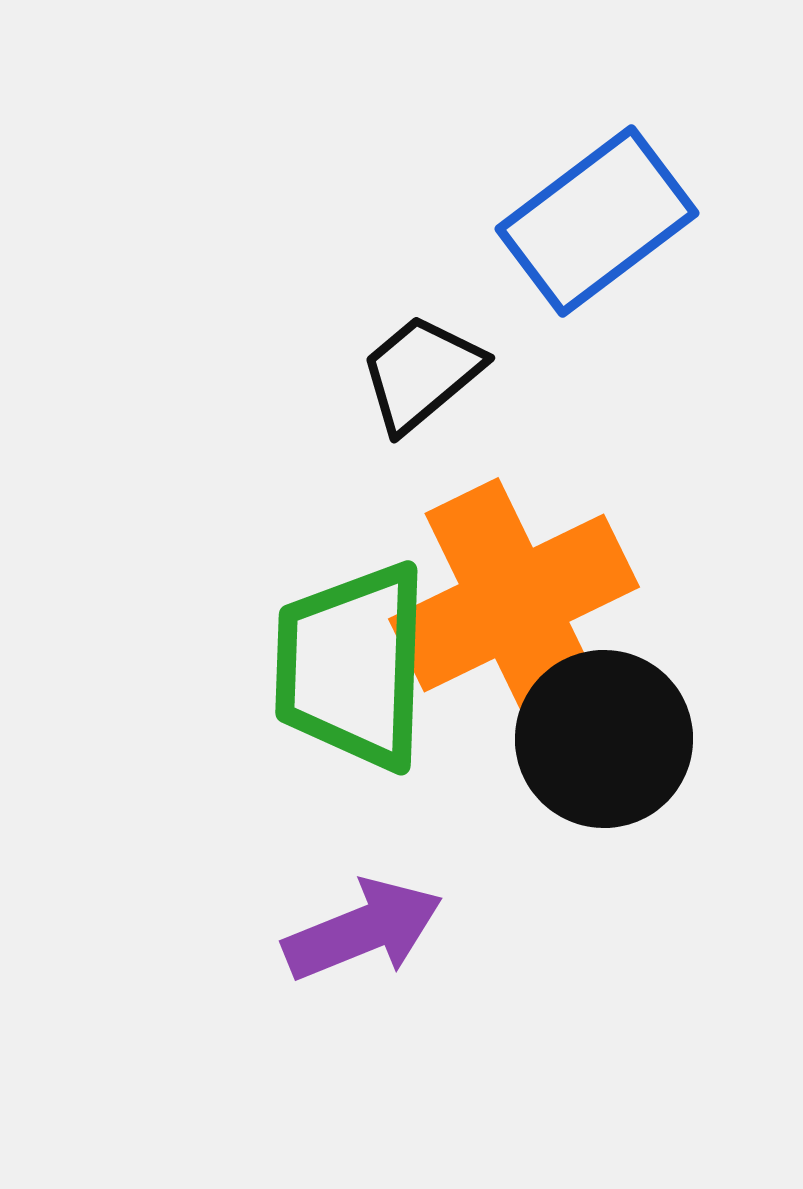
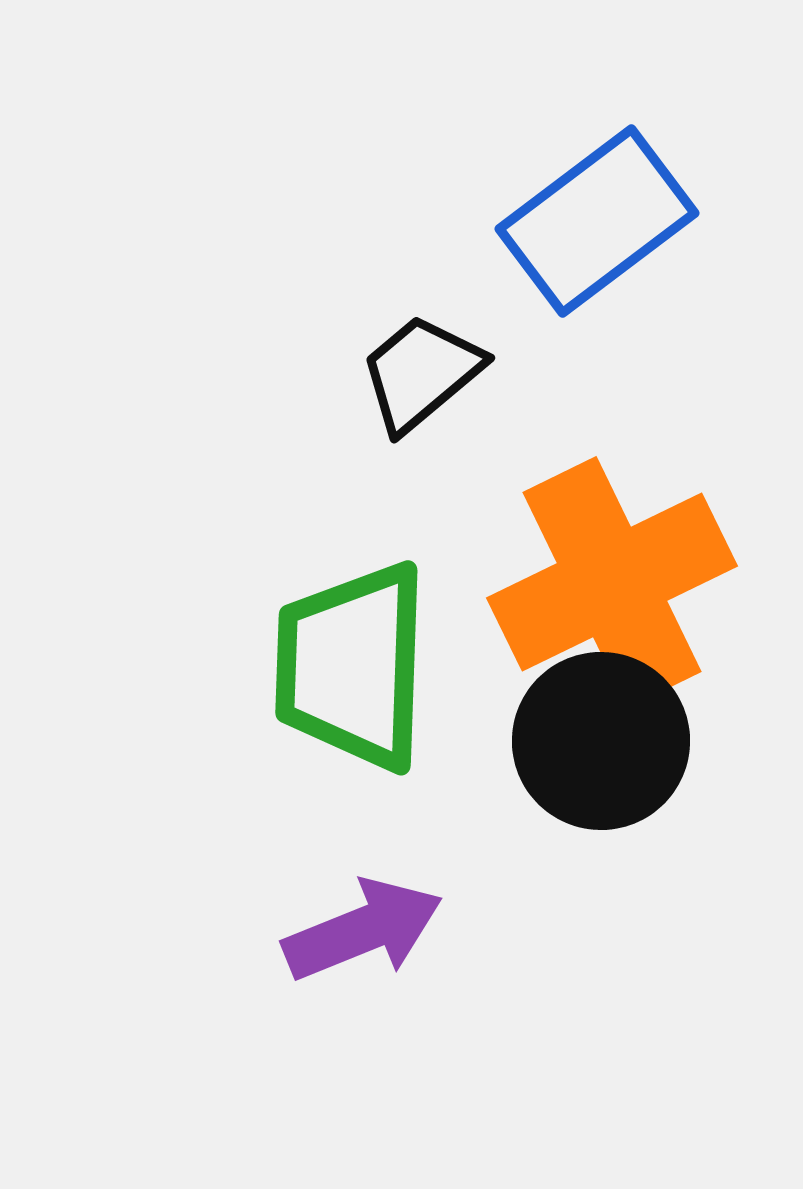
orange cross: moved 98 px right, 21 px up
black circle: moved 3 px left, 2 px down
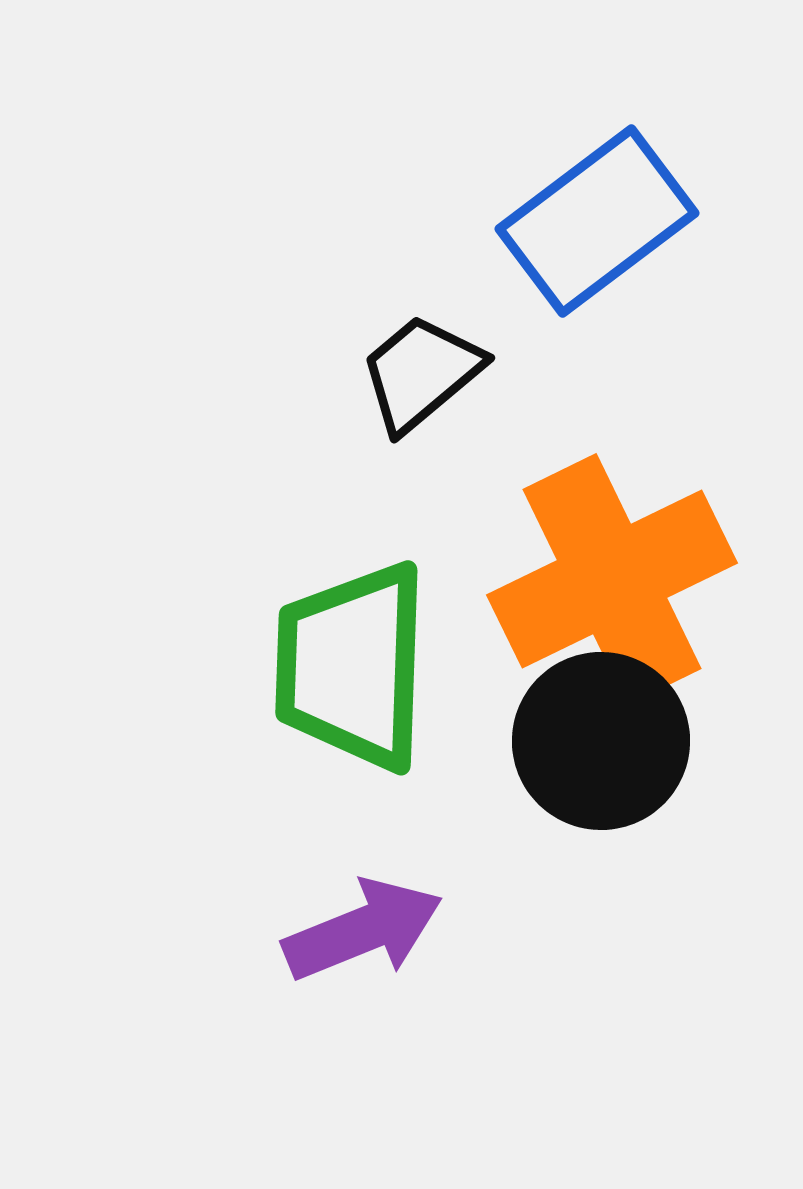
orange cross: moved 3 px up
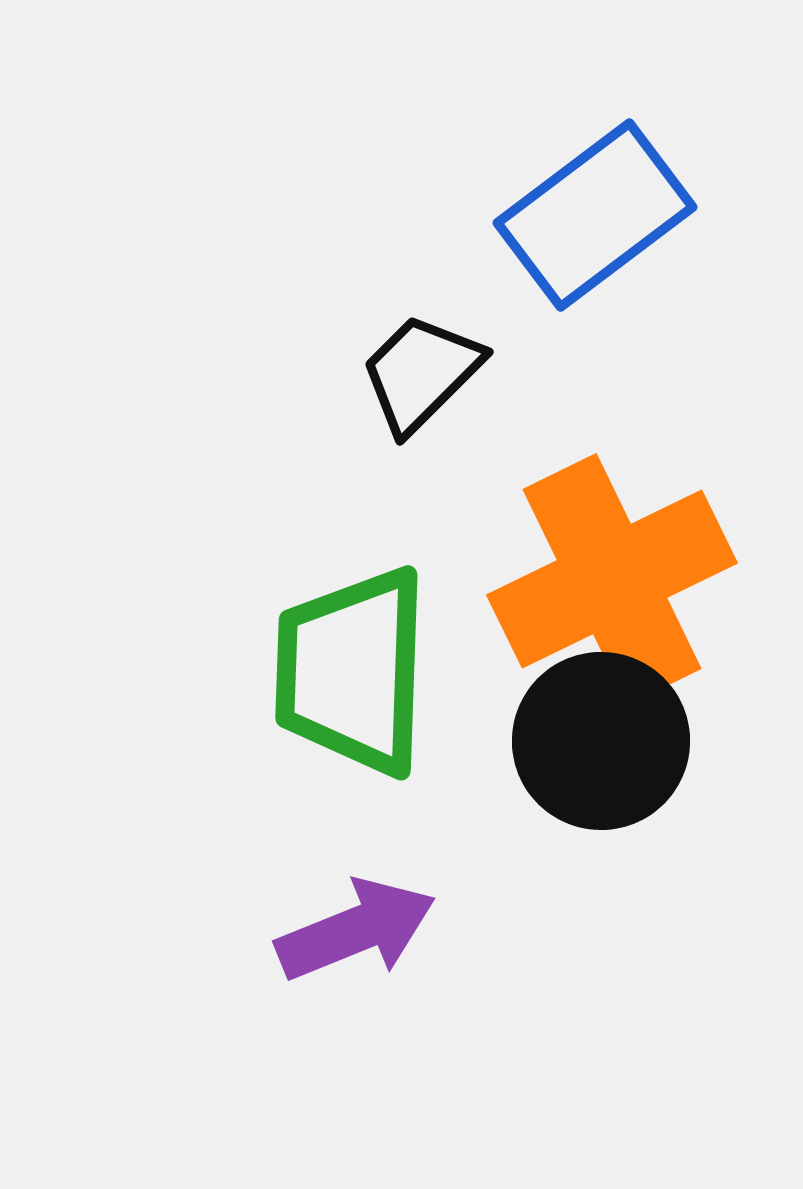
blue rectangle: moved 2 px left, 6 px up
black trapezoid: rotated 5 degrees counterclockwise
green trapezoid: moved 5 px down
purple arrow: moved 7 px left
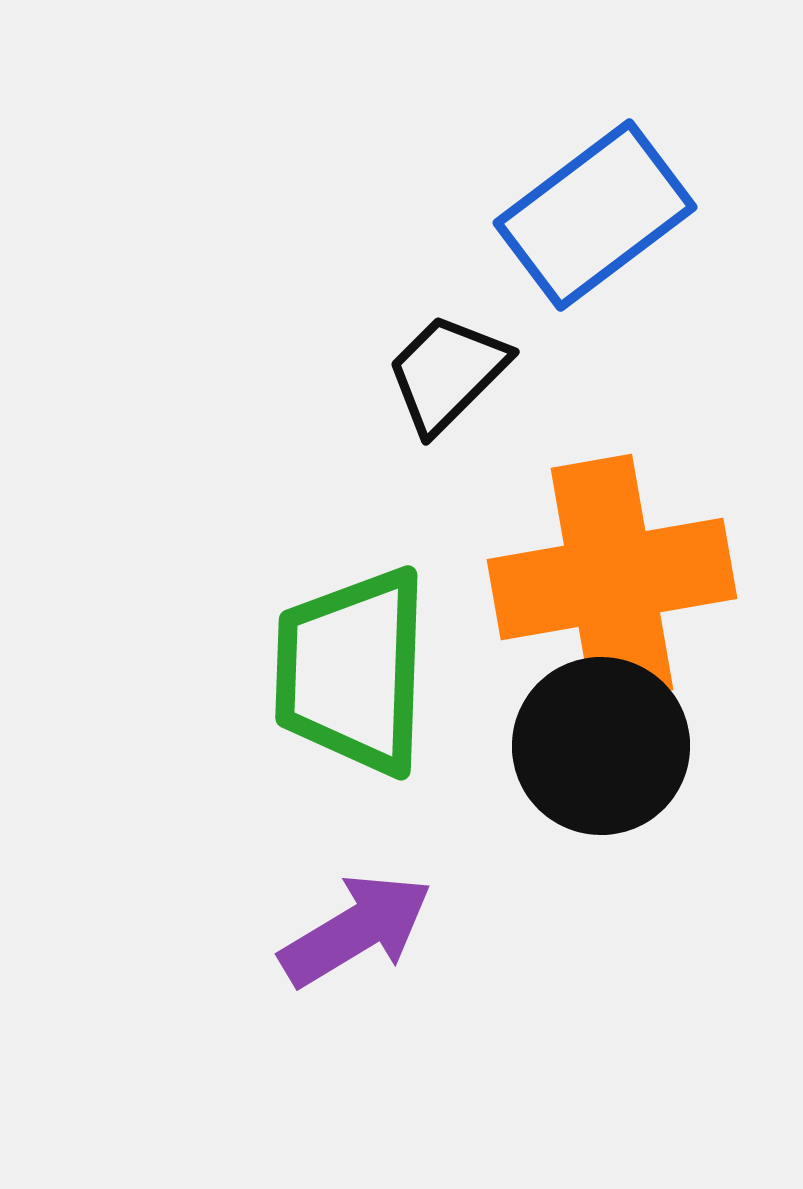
black trapezoid: moved 26 px right
orange cross: rotated 16 degrees clockwise
black circle: moved 5 px down
purple arrow: rotated 9 degrees counterclockwise
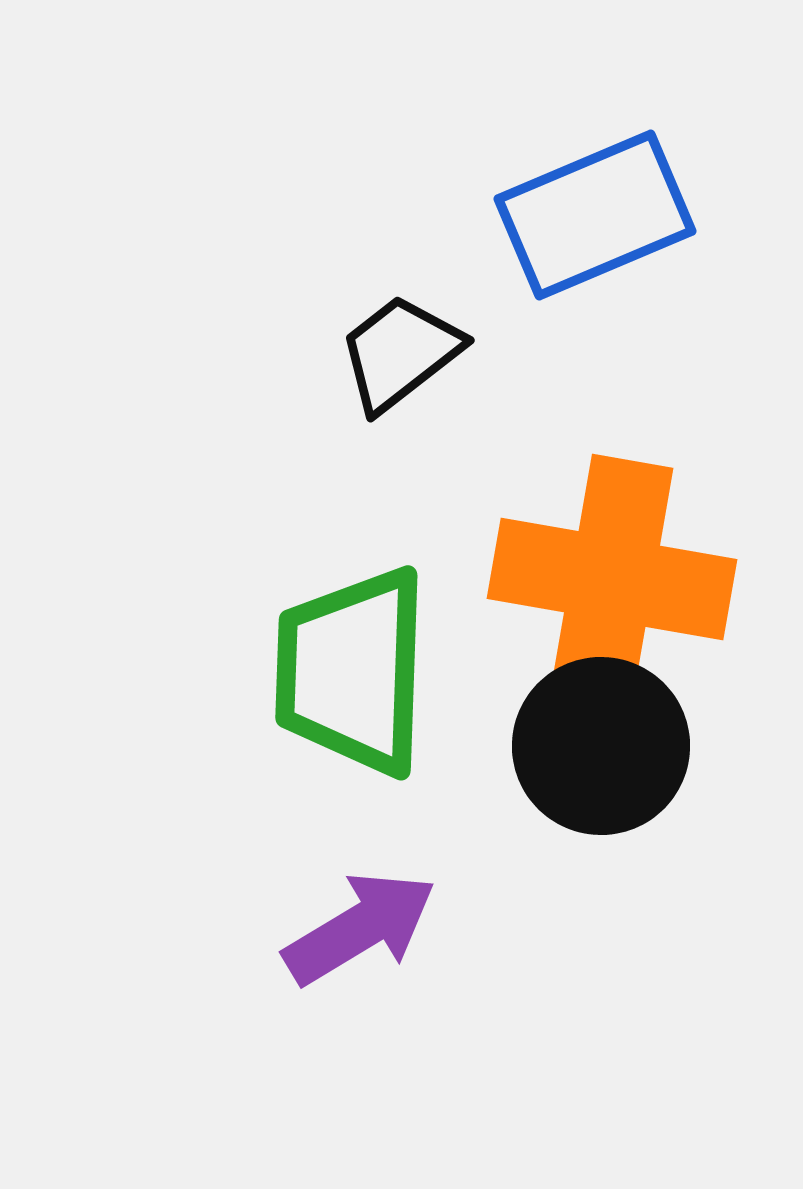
blue rectangle: rotated 14 degrees clockwise
black trapezoid: moved 47 px left, 20 px up; rotated 7 degrees clockwise
orange cross: rotated 20 degrees clockwise
purple arrow: moved 4 px right, 2 px up
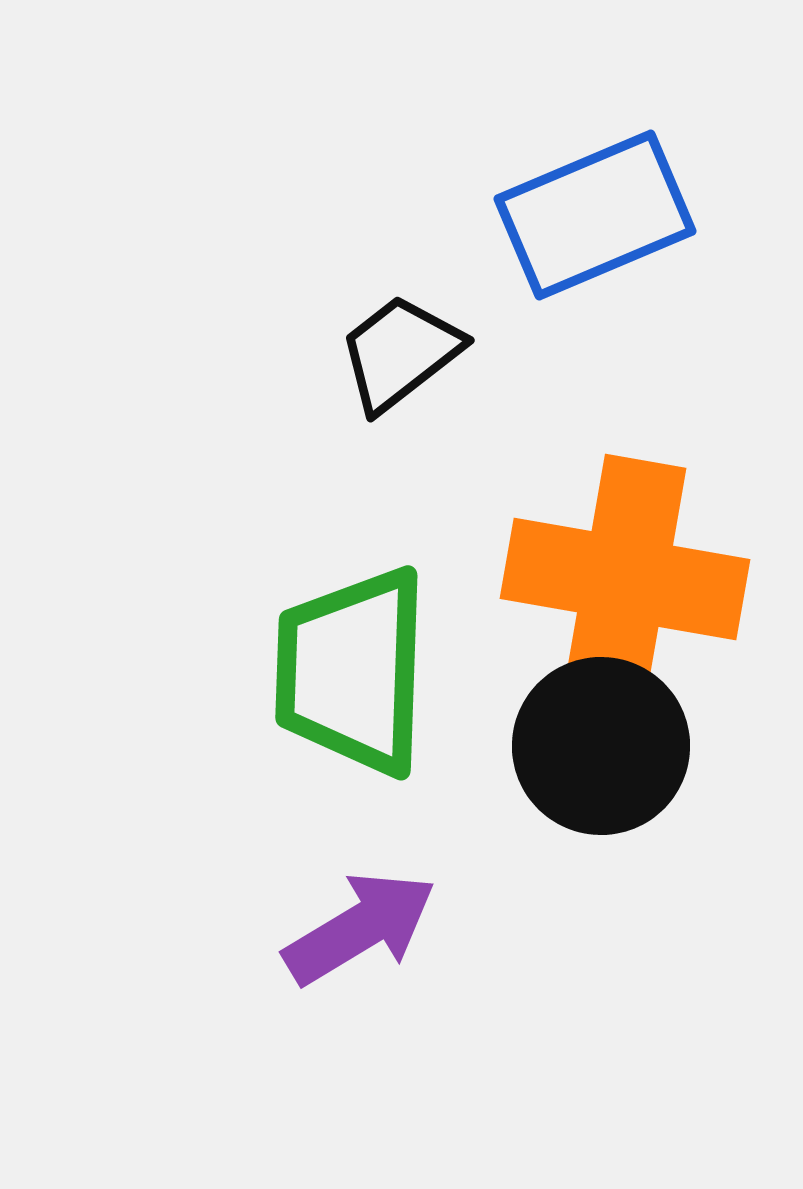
orange cross: moved 13 px right
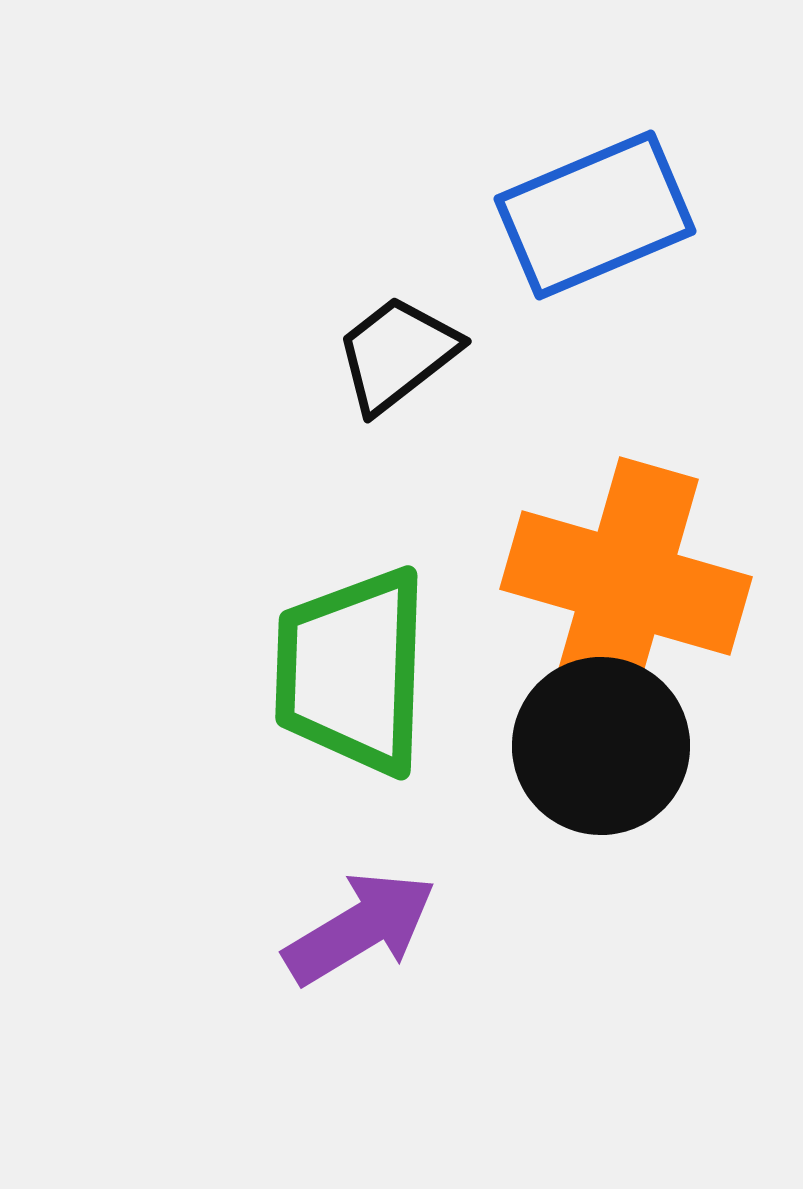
black trapezoid: moved 3 px left, 1 px down
orange cross: moved 1 px right, 4 px down; rotated 6 degrees clockwise
